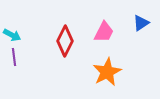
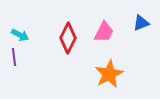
blue triangle: rotated 12 degrees clockwise
cyan arrow: moved 8 px right
red diamond: moved 3 px right, 3 px up
orange star: moved 2 px right, 2 px down
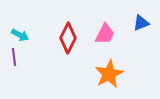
pink trapezoid: moved 1 px right, 2 px down
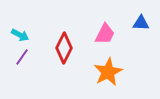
blue triangle: rotated 24 degrees clockwise
red diamond: moved 4 px left, 10 px down
purple line: moved 8 px right; rotated 42 degrees clockwise
orange star: moved 1 px left, 2 px up
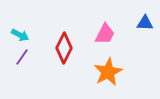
blue triangle: moved 4 px right
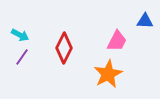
blue triangle: moved 2 px up
pink trapezoid: moved 12 px right, 7 px down
orange star: moved 2 px down
